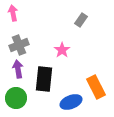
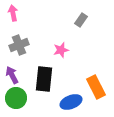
pink star: moved 1 px left; rotated 21 degrees clockwise
purple arrow: moved 6 px left, 6 px down; rotated 18 degrees counterclockwise
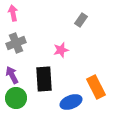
gray cross: moved 3 px left, 2 px up
black rectangle: rotated 10 degrees counterclockwise
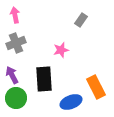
pink arrow: moved 2 px right, 2 px down
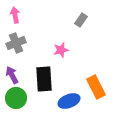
blue ellipse: moved 2 px left, 1 px up
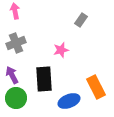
pink arrow: moved 4 px up
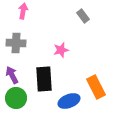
pink arrow: moved 8 px right; rotated 21 degrees clockwise
gray rectangle: moved 2 px right, 4 px up; rotated 72 degrees counterclockwise
gray cross: rotated 24 degrees clockwise
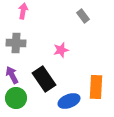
black rectangle: rotated 30 degrees counterclockwise
orange rectangle: rotated 30 degrees clockwise
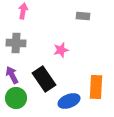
gray rectangle: rotated 48 degrees counterclockwise
